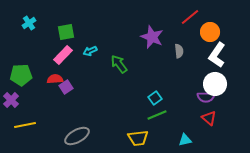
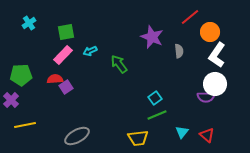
red triangle: moved 2 px left, 17 px down
cyan triangle: moved 3 px left, 8 px up; rotated 40 degrees counterclockwise
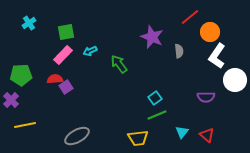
white L-shape: moved 1 px down
white circle: moved 20 px right, 4 px up
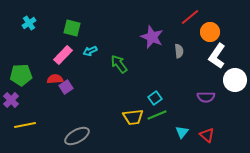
green square: moved 6 px right, 4 px up; rotated 24 degrees clockwise
yellow trapezoid: moved 5 px left, 21 px up
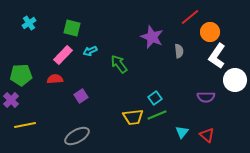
purple square: moved 15 px right, 9 px down
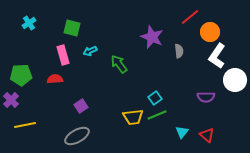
pink rectangle: rotated 60 degrees counterclockwise
purple square: moved 10 px down
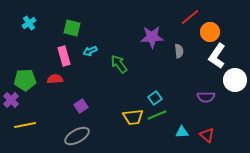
purple star: rotated 25 degrees counterclockwise
pink rectangle: moved 1 px right, 1 px down
green pentagon: moved 4 px right, 5 px down
cyan triangle: rotated 48 degrees clockwise
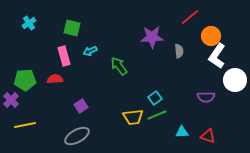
orange circle: moved 1 px right, 4 px down
green arrow: moved 2 px down
red triangle: moved 1 px right, 1 px down; rotated 21 degrees counterclockwise
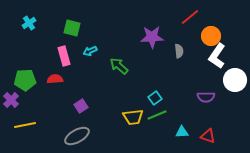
green arrow: rotated 12 degrees counterclockwise
